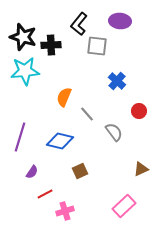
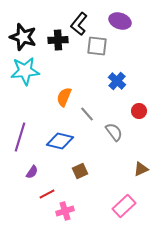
purple ellipse: rotated 15 degrees clockwise
black cross: moved 7 px right, 5 px up
red line: moved 2 px right
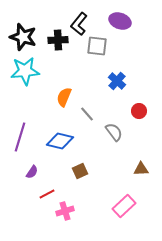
brown triangle: rotated 21 degrees clockwise
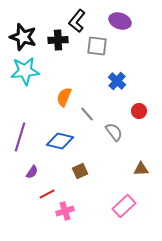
black L-shape: moved 2 px left, 3 px up
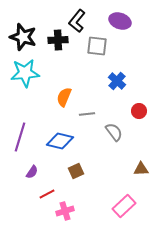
cyan star: moved 2 px down
gray line: rotated 56 degrees counterclockwise
brown square: moved 4 px left
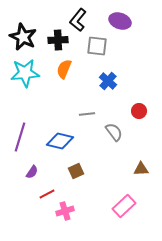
black L-shape: moved 1 px right, 1 px up
black star: rotated 8 degrees clockwise
blue cross: moved 9 px left
orange semicircle: moved 28 px up
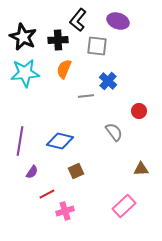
purple ellipse: moved 2 px left
gray line: moved 1 px left, 18 px up
purple line: moved 4 px down; rotated 8 degrees counterclockwise
